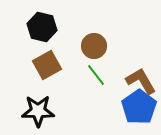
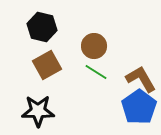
green line: moved 3 px up; rotated 20 degrees counterclockwise
brown L-shape: moved 2 px up
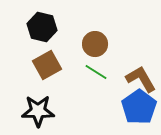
brown circle: moved 1 px right, 2 px up
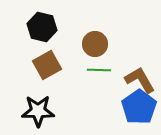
green line: moved 3 px right, 2 px up; rotated 30 degrees counterclockwise
brown L-shape: moved 1 px left, 1 px down
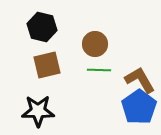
brown square: rotated 16 degrees clockwise
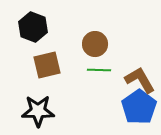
black hexagon: moved 9 px left; rotated 8 degrees clockwise
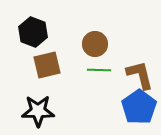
black hexagon: moved 5 px down
brown L-shape: moved 5 px up; rotated 16 degrees clockwise
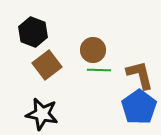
brown circle: moved 2 px left, 6 px down
brown square: rotated 24 degrees counterclockwise
black star: moved 4 px right, 3 px down; rotated 12 degrees clockwise
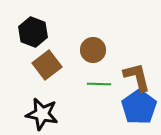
green line: moved 14 px down
brown L-shape: moved 3 px left, 2 px down
